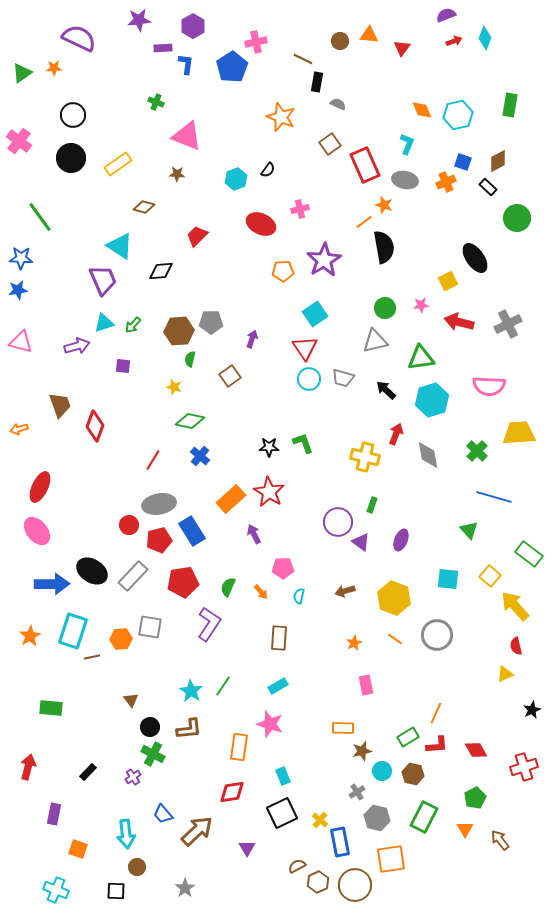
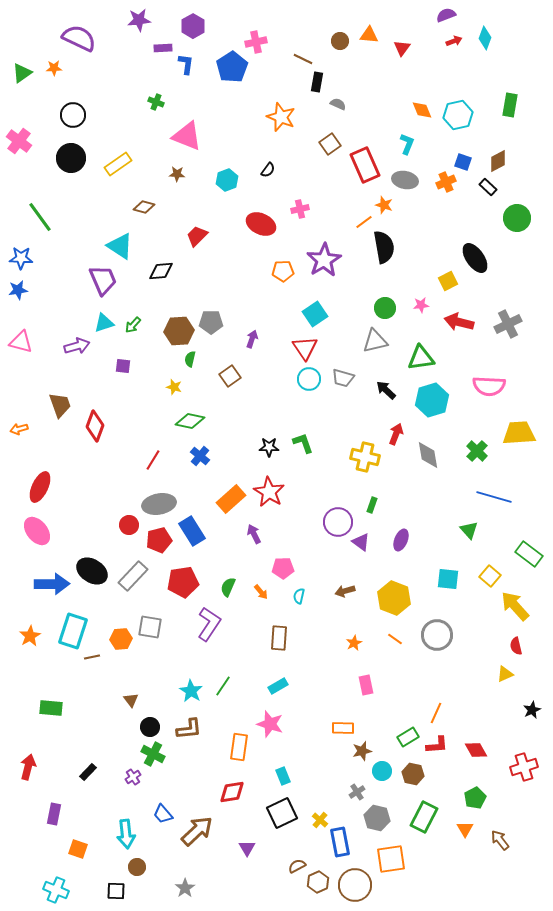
cyan hexagon at (236, 179): moved 9 px left, 1 px down
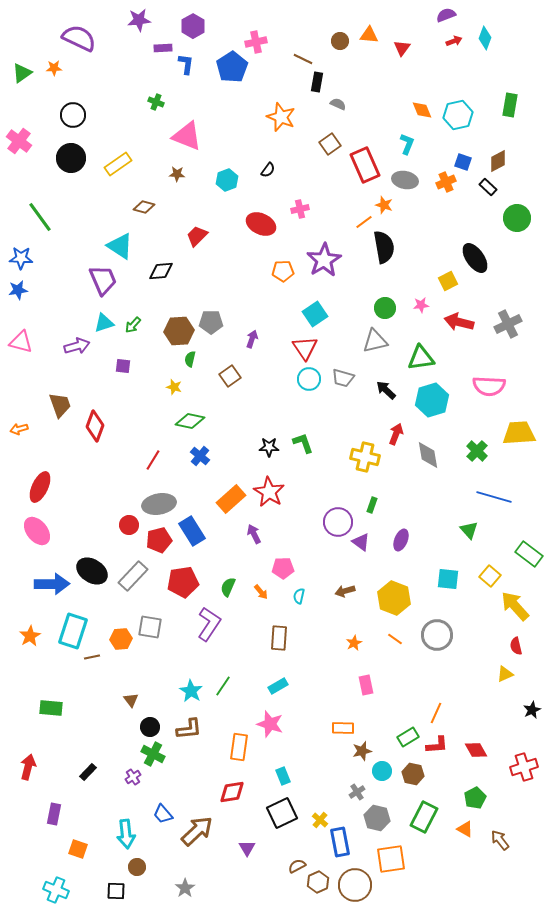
orange triangle at (465, 829): rotated 30 degrees counterclockwise
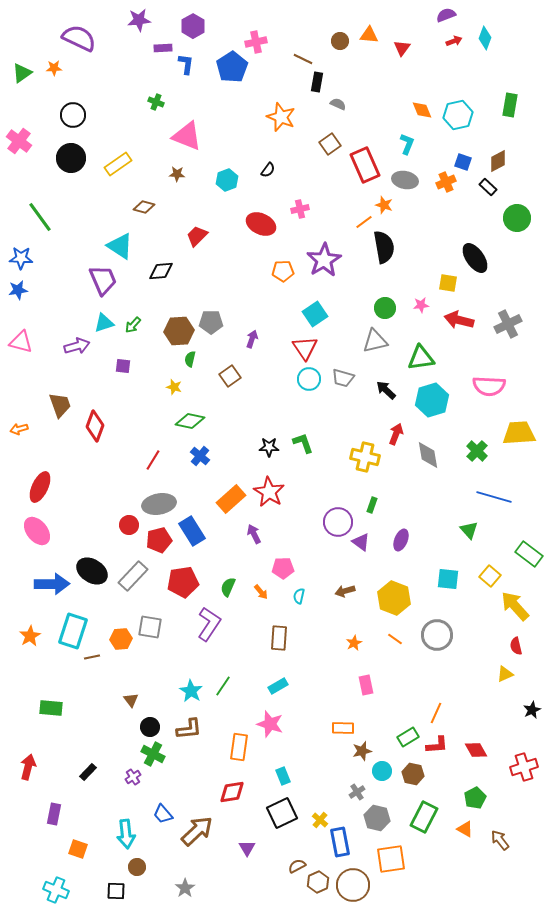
yellow square at (448, 281): moved 2 px down; rotated 36 degrees clockwise
red arrow at (459, 322): moved 2 px up
brown circle at (355, 885): moved 2 px left
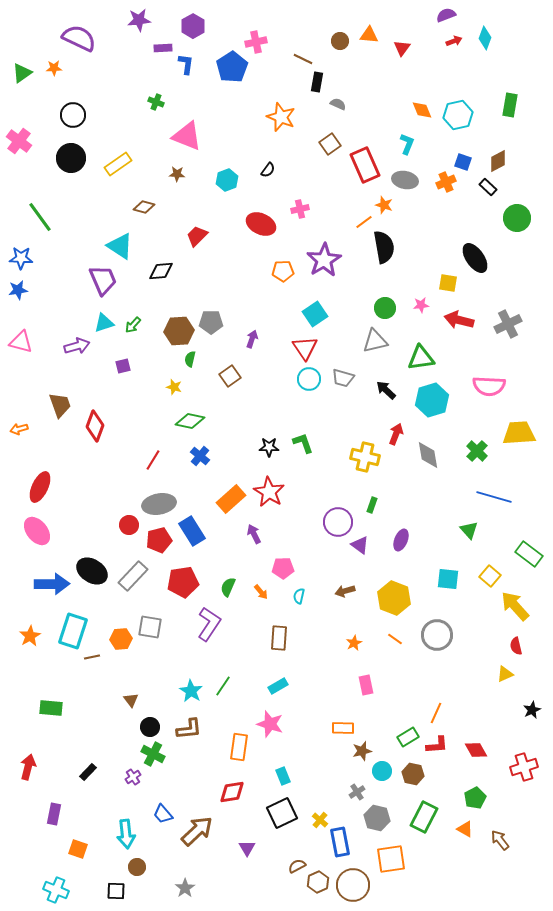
purple square at (123, 366): rotated 21 degrees counterclockwise
purple triangle at (361, 542): moved 1 px left, 3 px down
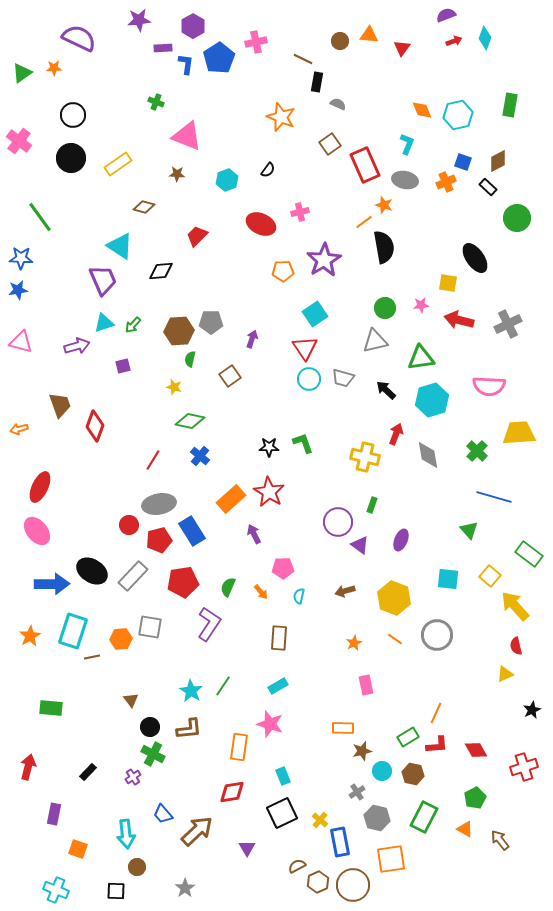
blue pentagon at (232, 67): moved 13 px left, 9 px up
pink cross at (300, 209): moved 3 px down
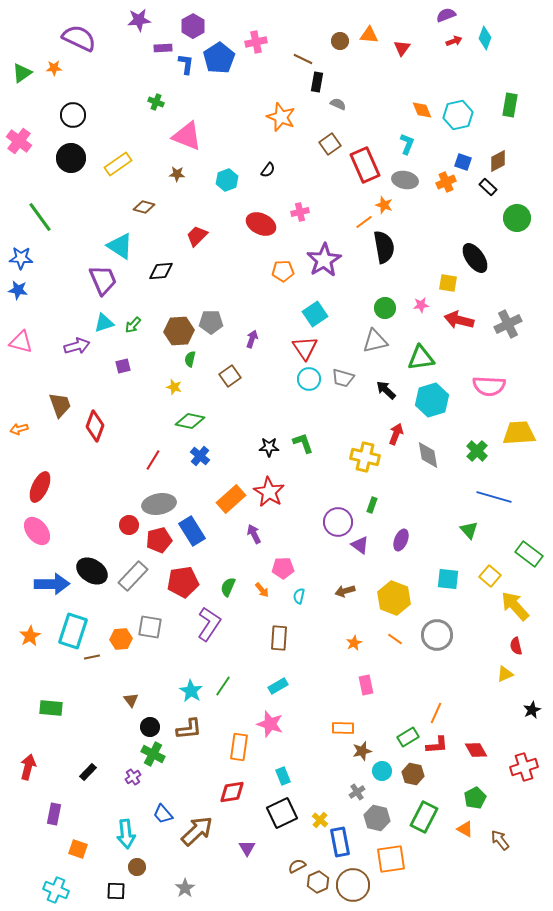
blue star at (18, 290): rotated 18 degrees clockwise
orange arrow at (261, 592): moved 1 px right, 2 px up
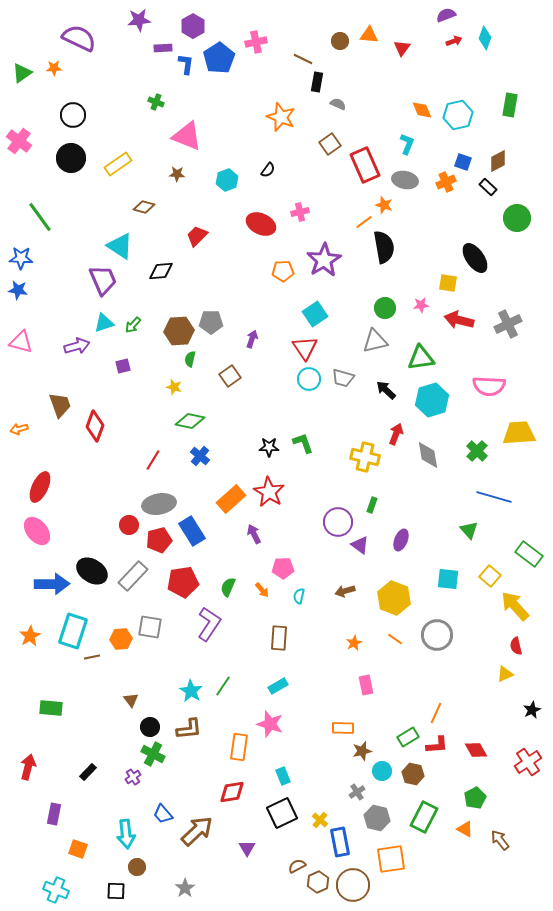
red cross at (524, 767): moved 4 px right, 5 px up; rotated 16 degrees counterclockwise
